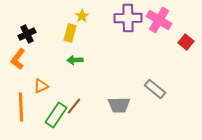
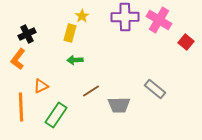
purple cross: moved 3 px left, 1 px up
brown line: moved 17 px right, 15 px up; rotated 18 degrees clockwise
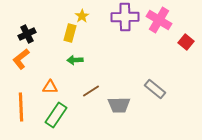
orange L-shape: moved 3 px right; rotated 15 degrees clockwise
orange triangle: moved 9 px right, 1 px down; rotated 28 degrees clockwise
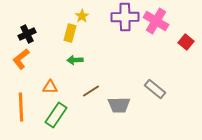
pink cross: moved 3 px left, 1 px down
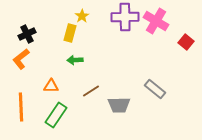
orange triangle: moved 1 px right, 1 px up
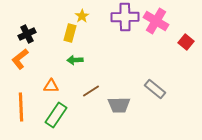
orange L-shape: moved 1 px left
